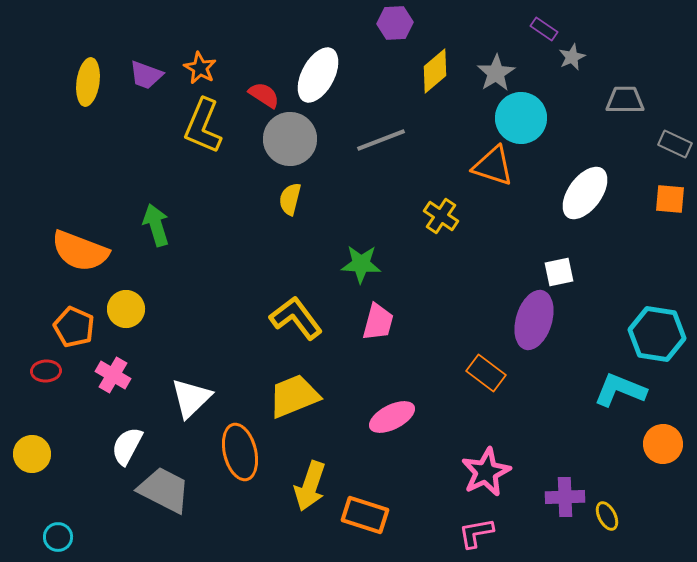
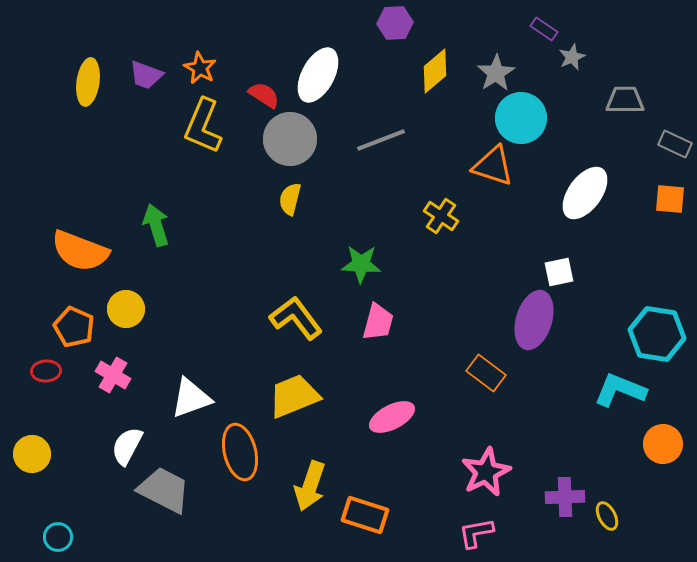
white triangle at (191, 398): rotated 24 degrees clockwise
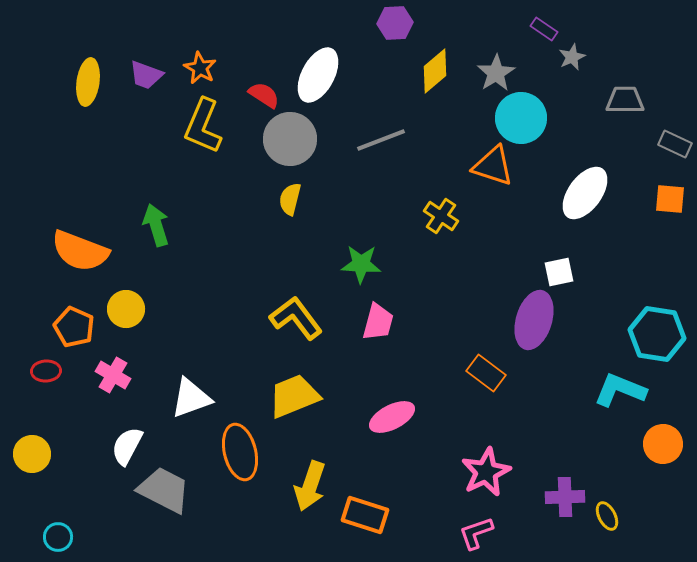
pink L-shape at (476, 533): rotated 9 degrees counterclockwise
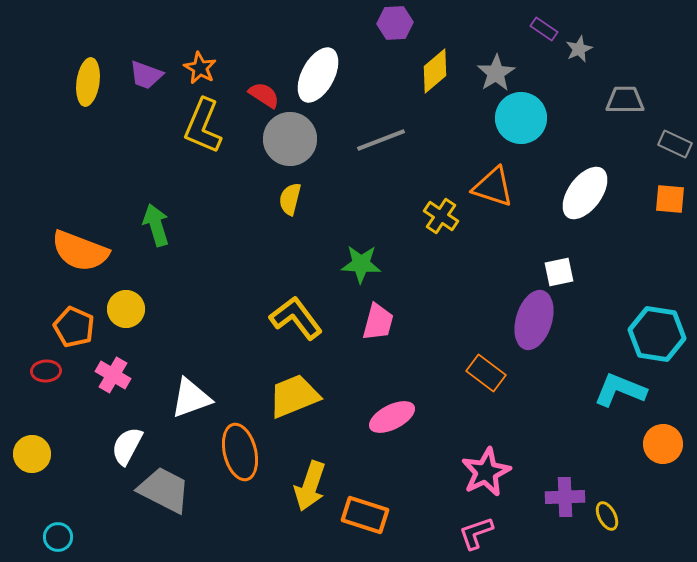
gray star at (572, 57): moved 7 px right, 8 px up
orange triangle at (493, 166): moved 21 px down
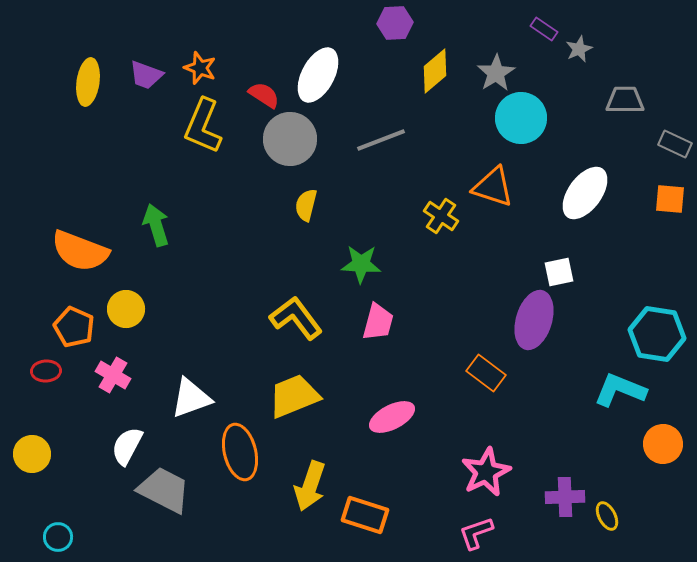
orange star at (200, 68): rotated 8 degrees counterclockwise
yellow semicircle at (290, 199): moved 16 px right, 6 px down
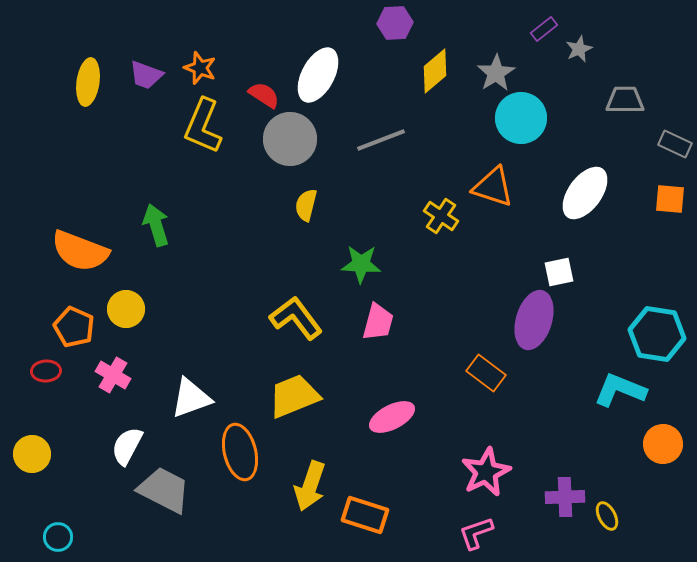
purple rectangle at (544, 29): rotated 72 degrees counterclockwise
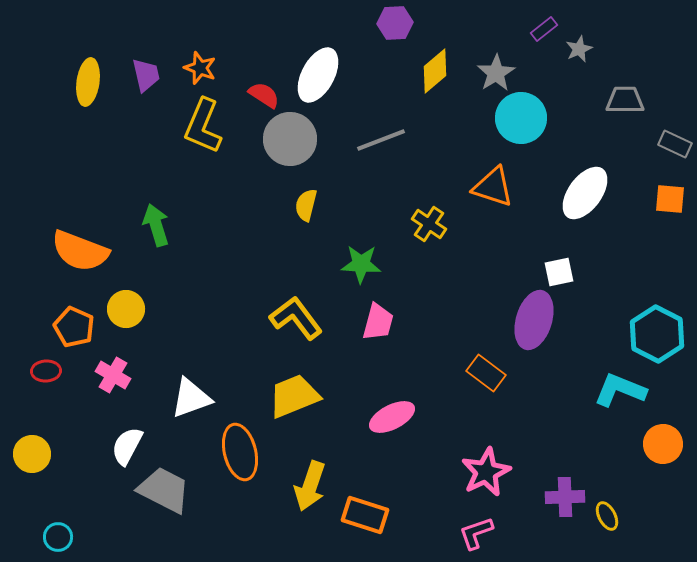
purple trapezoid at (146, 75): rotated 123 degrees counterclockwise
yellow cross at (441, 216): moved 12 px left, 8 px down
cyan hexagon at (657, 334): rotated 18 degrees clockwise
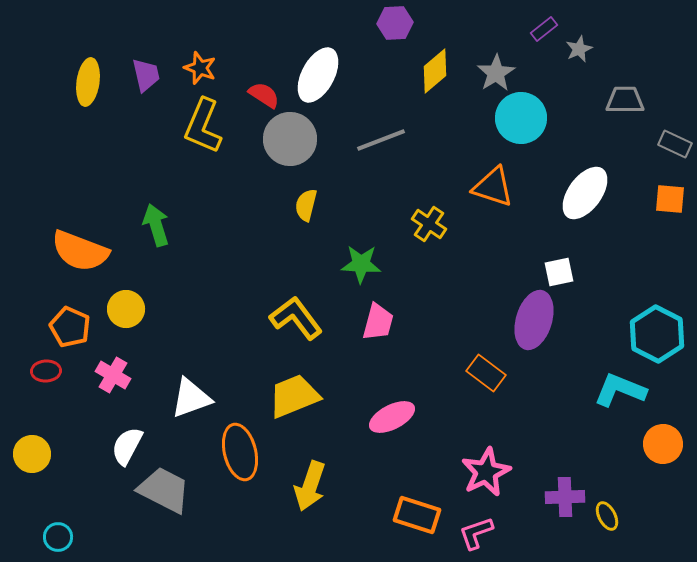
orange pentagon at (74, 327): moved 4 px left
orange rectangle at (365, 515): moved 52 px right
